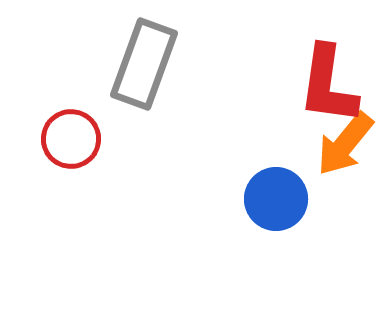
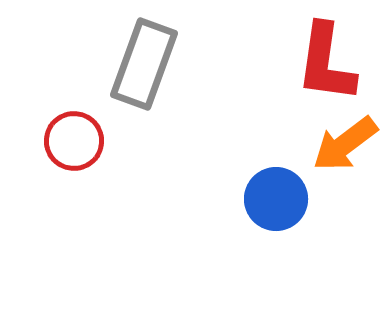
red L-shape: moved 2 px left, 22 px up
red circle: moved 3 px right, 2 px down
orange arrow: rotated 14 degrees clockwise
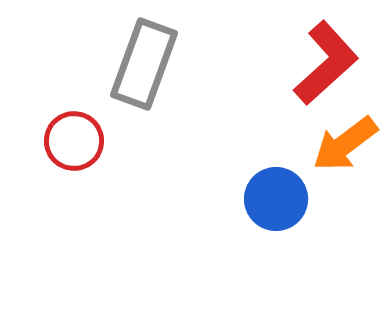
red L-shape: rotated 140 degrees counterclockwise
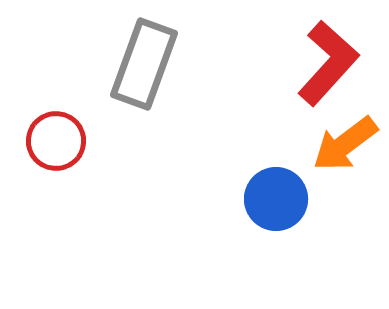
red L-shape: moved 2 px right; rotated 6 degrees counterclockwise
red circle: moved 18 px left
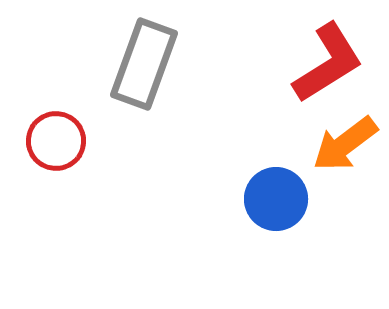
red L-shape: rotated 16 degrees clockwise
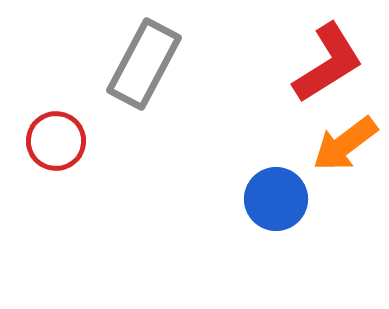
gray rectangle: rotated 8 degrees clockwise
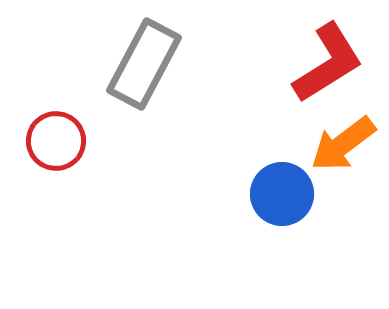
orange arrow: moved 2 px left
blue circle: moved 6 px right, 5 px up
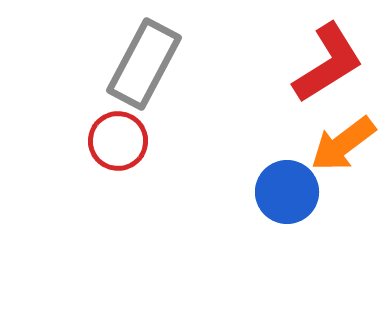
red circle: moved 62 px right
blue circle: moved 5 px right, 2 px up
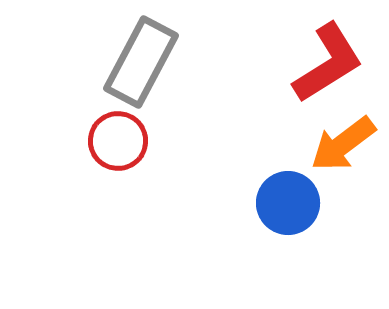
gray rectangle: moved 3 px left, 2 px up
blue circle: moved 1 px right, 11 px down
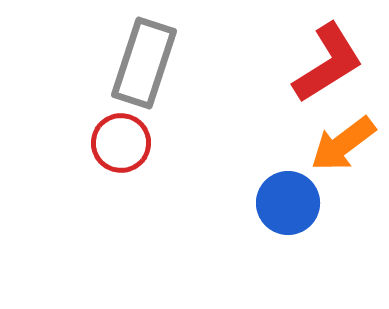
gray rectangle: moved 3 px right, 1 px down; rotated 10 degrees counterclockwise
red circle: moved 3 px right, 2 px down
